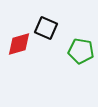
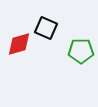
green pentagon: rotated 10 degrees counterclockwise
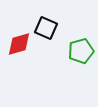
green pentagon: rotated 15 degrees counterclockwise
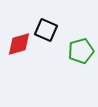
black square: moved 2 px down
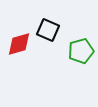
black square: moved 2 px right
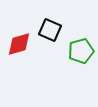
black square: moved 2 px right
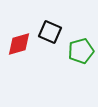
black square: moved 2 px down
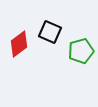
red diamond: rotated 20 degrees counterclockwise
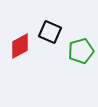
red diamond: moved 1 px right, 2 px down; rotated 8 degrees clockwise
